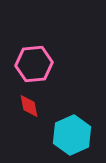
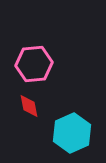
cyan hexagon: moved 2 px up
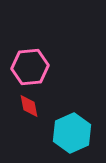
pink hexagon: moved 4 px left, 3 px down
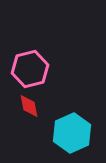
pink hexagon: moved 2 px down; rotated 9 degrees counterclockwise
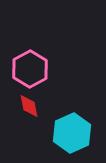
pink hexagon: rotated 15 degrees counterclockwise
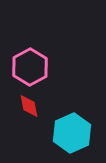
pink hexagon: moved 2 px up
